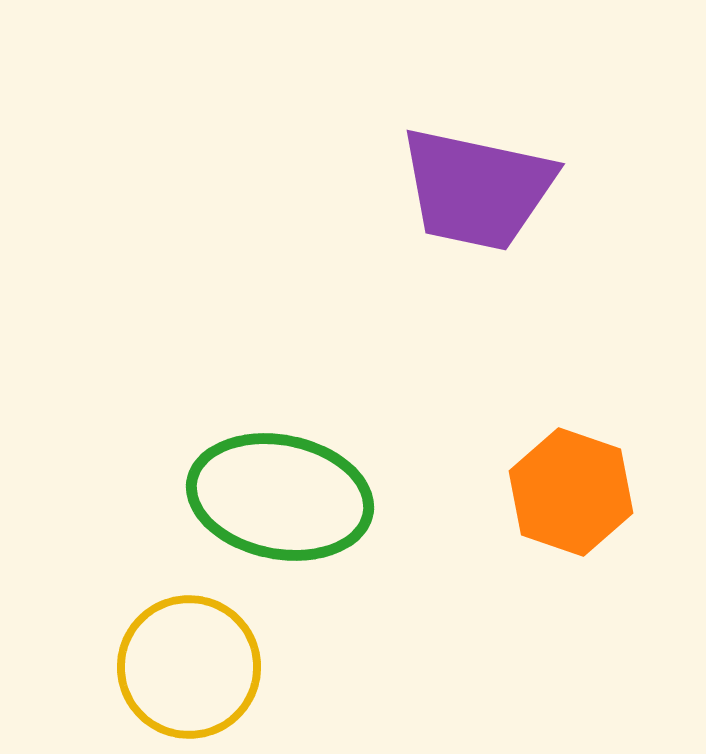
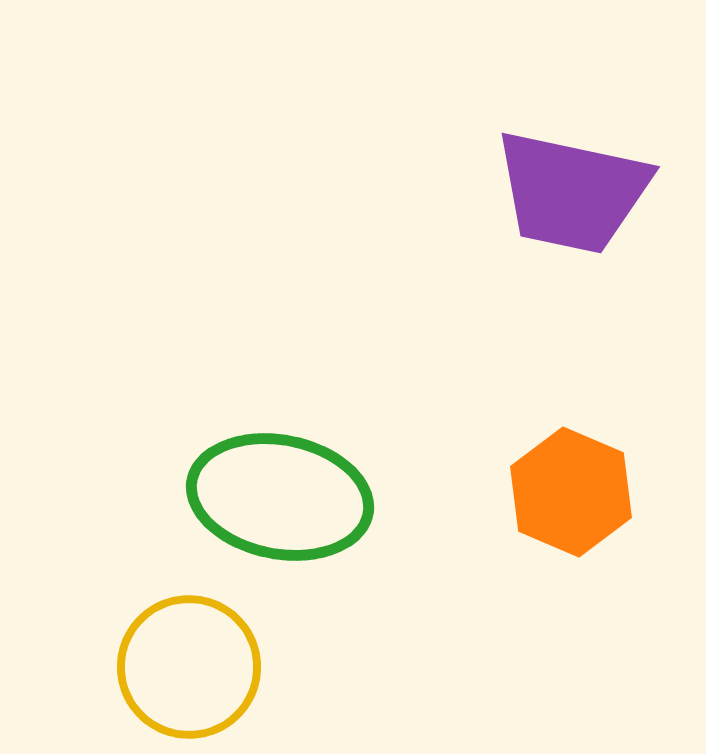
purple trapezoid: moved 95 px right, 3 px down
orange hexagon: rotated 4 degrees clockwise
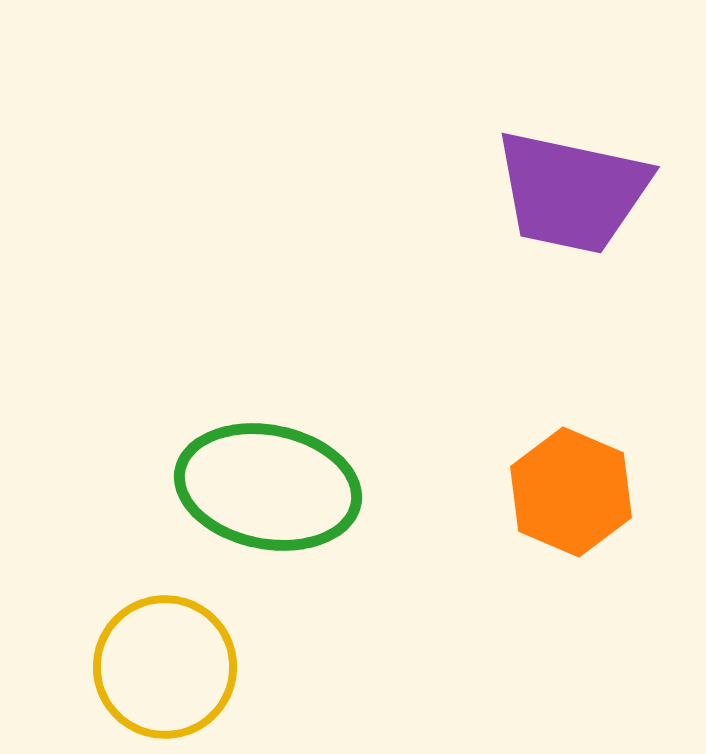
green ellipse: moved 12 px left, 10 px up
yellow circle: moved 24 px left
